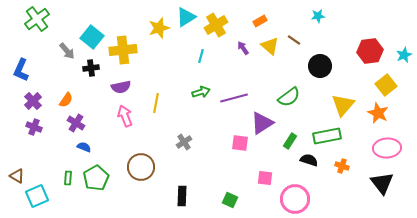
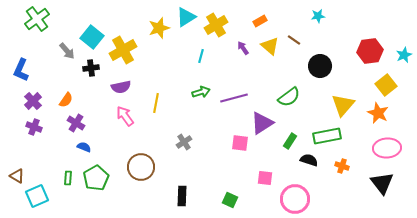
yellow cross at (123, 50): rotated 24 degrees counterclockwise
pink arrow at (125, 116): rotated 15 degrees counterclockwise
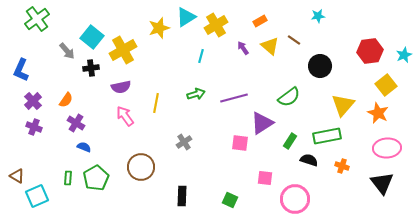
green arrow at (201, 92): moved 5 px left, 2 px down
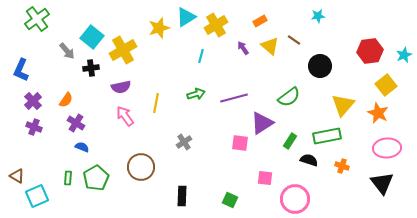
blue semicircle at (84, 147): moved 2 px left
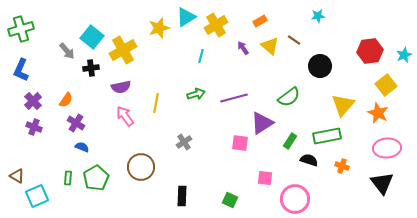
green cross at (37, 19): moved 16 px left, 10 px down; rotated 20 degrees clockwise
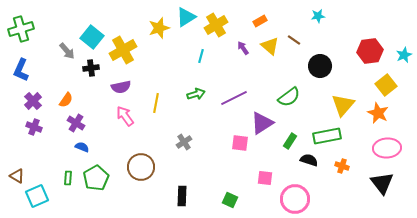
purple line at (234, 98): rotated 12 degrees counterclockwise
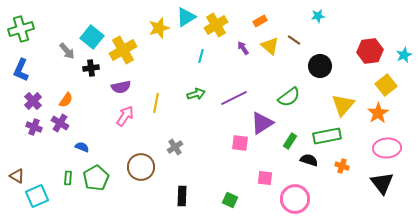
orange star at (378, 113): rotated 15 degrees clockwise
pink arrow at (125, 116): rotated 70 degrees clockwise
purple cross at (76, 123): moved 16 px left
gray cross at (184, 142): moved 9 px left, 5 px down
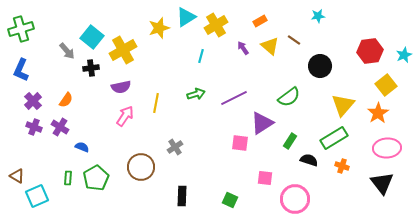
purple cross at (60, 123): moved 4 px down
green rectangle at (327, 136): moved 7 px right, 2 px down; rotated 20 degrees counterclockwise
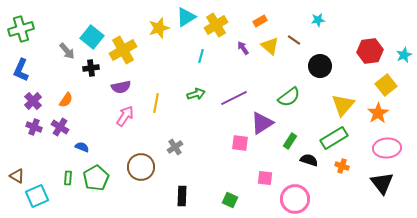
cyan star at (318, 16): moved 4 px down
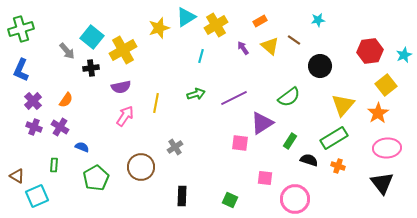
orange cross at (342, 166): moved 4 px left
green rectangle at (68, 178): moved 14 px left, 13 px up
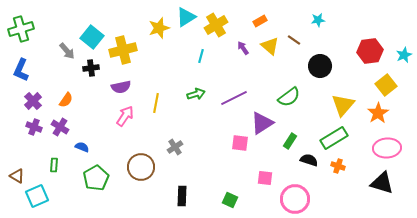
yellow cross at (123, 50): rotated 16 degrees clockwise
black triangle at (382, 183): rotated 35 degrees counterclockwise
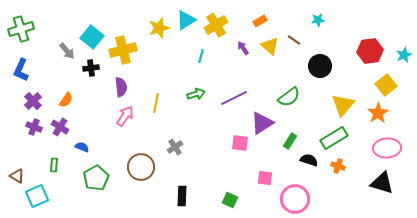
cyan triangle at (186, 17): moved 3 px down
purple semicircle at (121, 87): rotated 84 degrees counterclockwise
